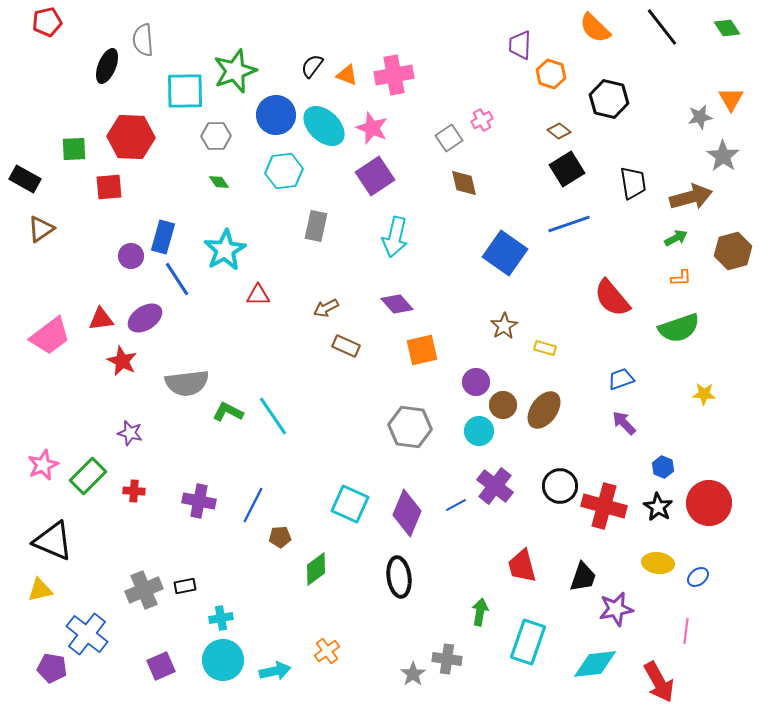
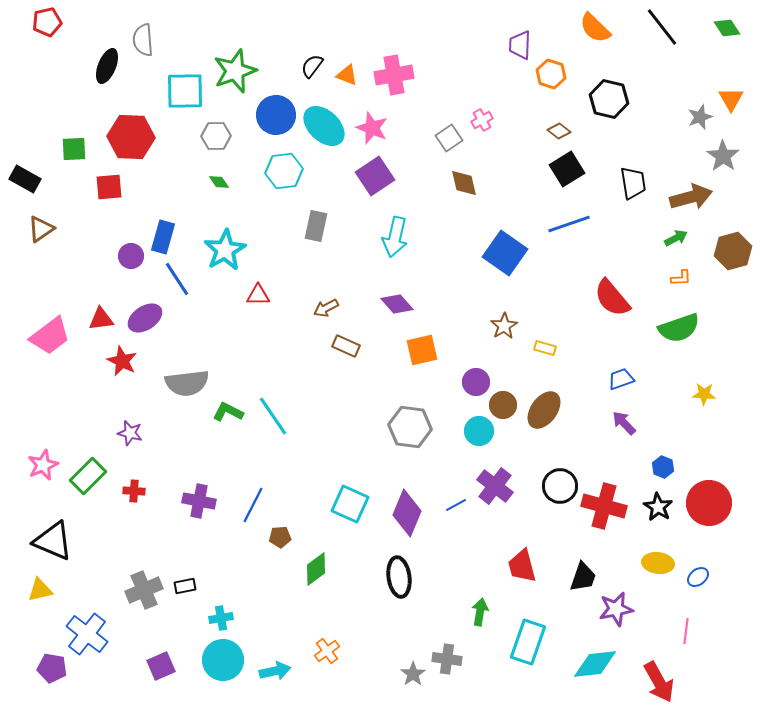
gray star at (700, 117): rotated 10 degrees counterclockwise
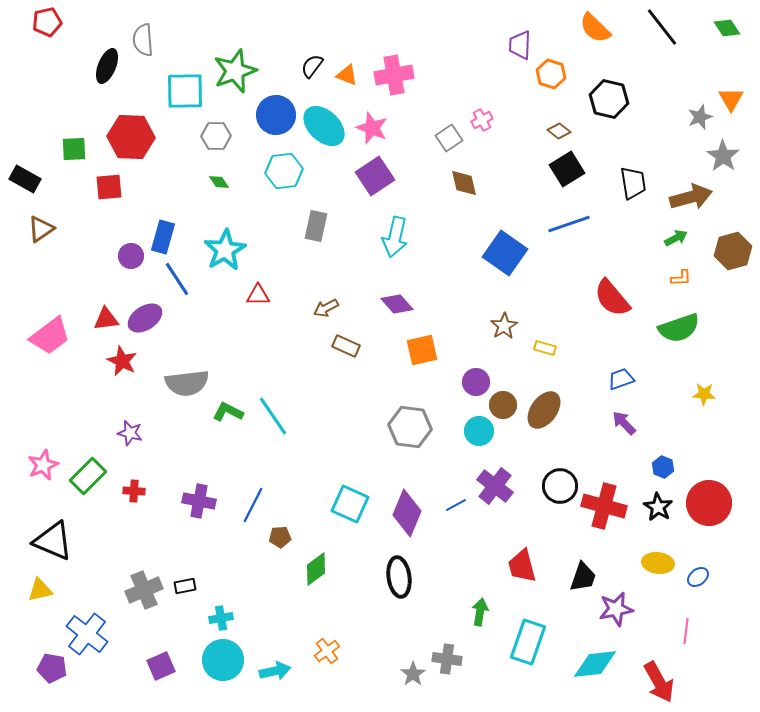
red triangle at (101, 319): moved 5 px right
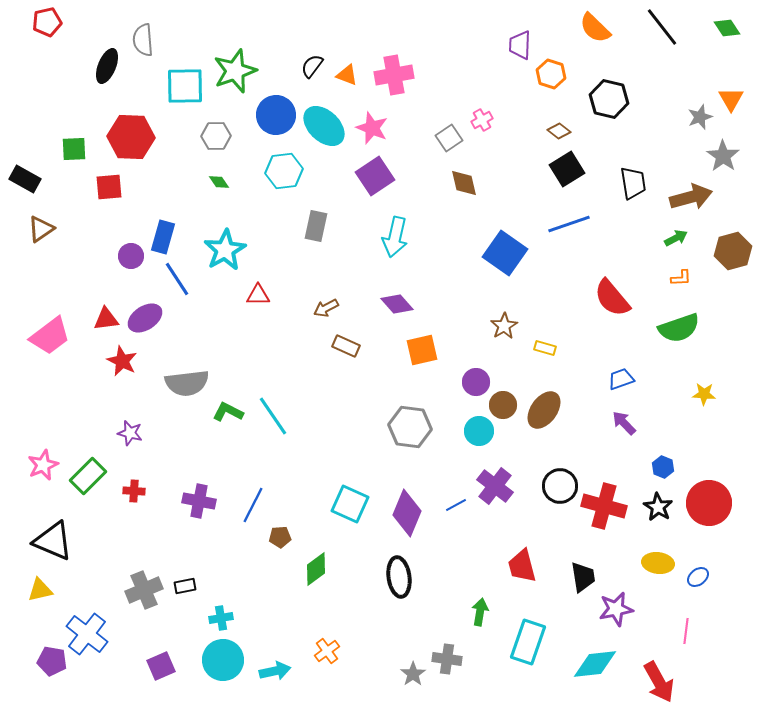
cyan square at (185, 91): moved 5 px up
black trapezoid at (583, 577): rotated 28 degrees counterclockwise
purple pentagon at (52, 668): moved 7 px up
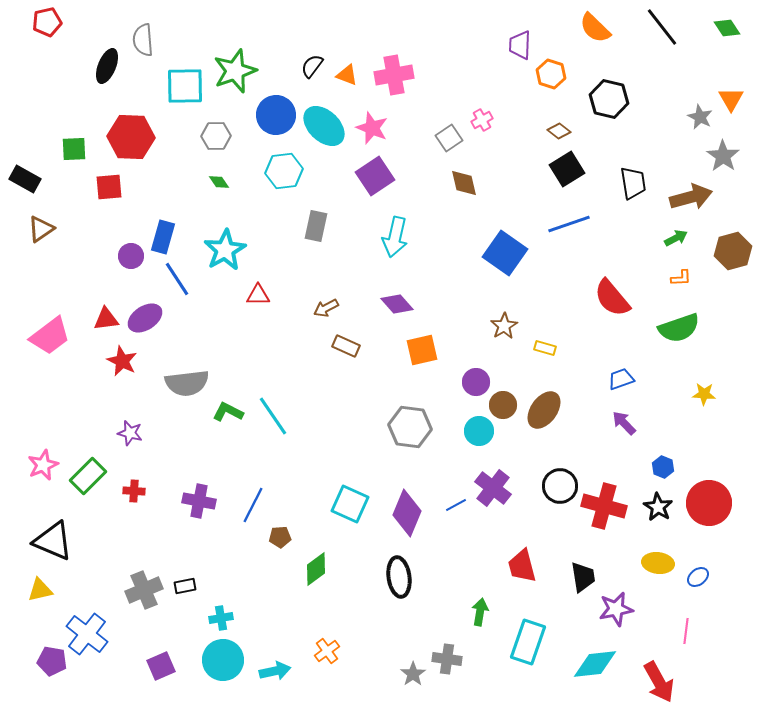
gray star at (700, 117): rotated 25 degrees counterclockwise
purple cross at (495, 486): moved 2 px left, 2 px down
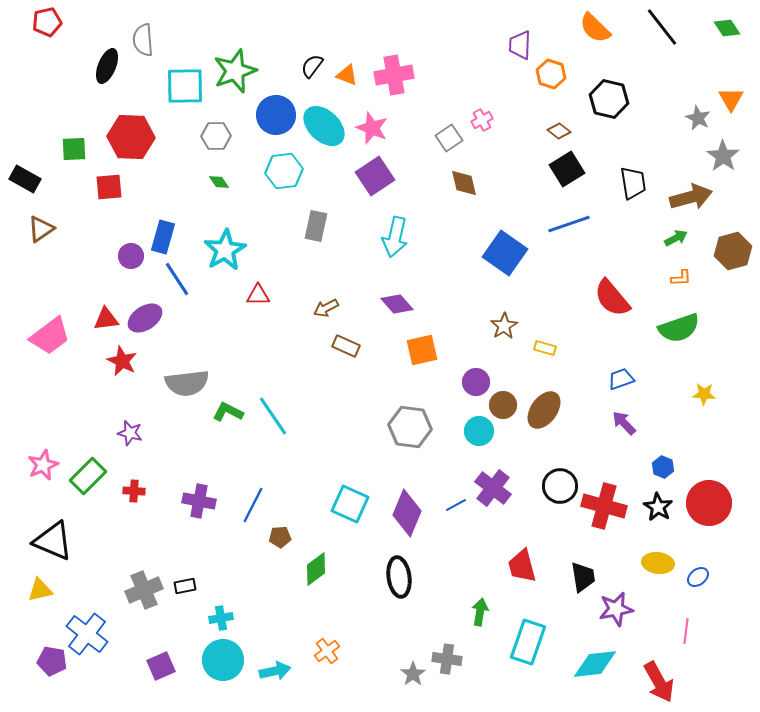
gray star at (700, 117): moved 2 px left, 1 px down
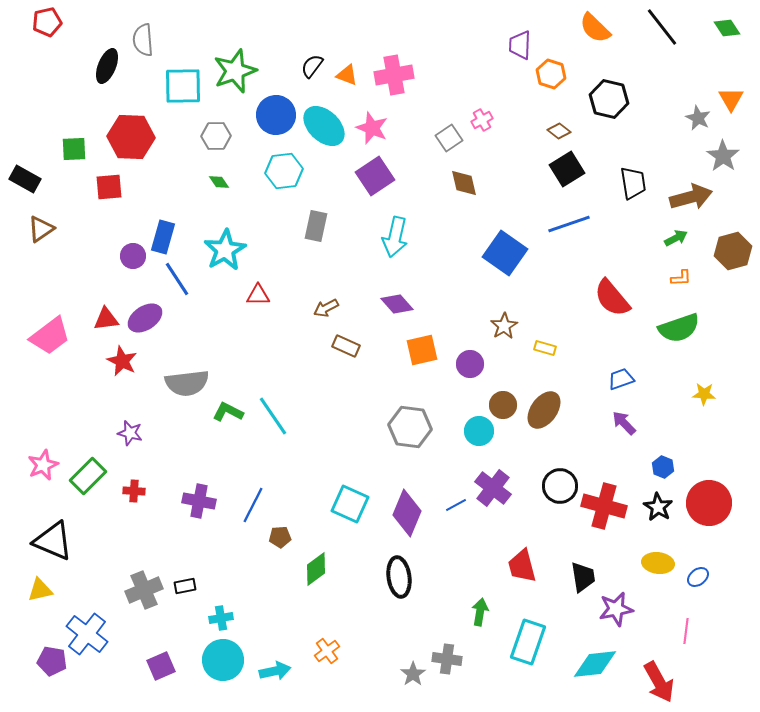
cyan square at (185, 86): moved 2 px left
purple circle at (131, 256): moved 2 px right
purple circle at (476, 382): moved 6 px left, 18 px up
